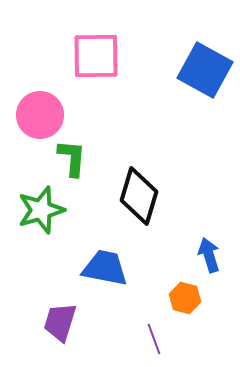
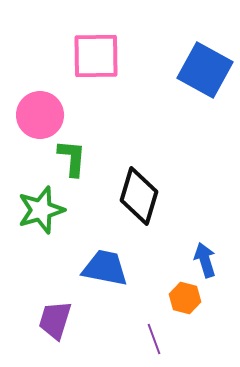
blue arrow: moved 4 px left, 5 px down
purple trapezoid: moved 5 px left, 2 px up
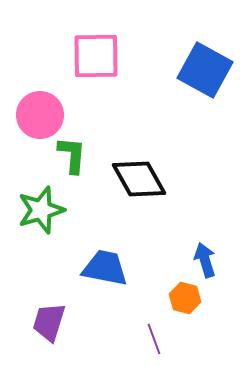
green L-shape: moved 3 px up
black diamond: moved 17 px up; rotated 46 degrees counterclockwise
purple trapezoid: moved 6 px left, 2 px down
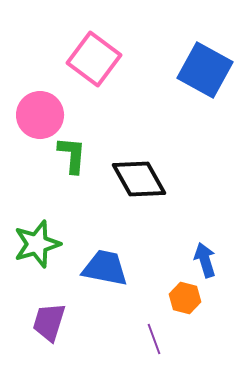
pink square: moved 2 px left, 3 px down; rotated 38 degrees clockwise
green star: moved 4 px left, 34 px down
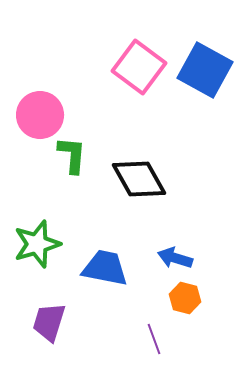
pink square: moved 45 px right, 8 px down
blue arrow: moved 30 px left, 2 px up; rotated 56 degrees counterclockwise
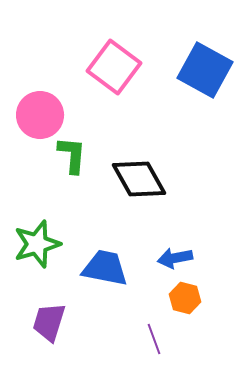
pink square: moved 25 px left
blue arrow: rotated 28 degrees counterclockwise
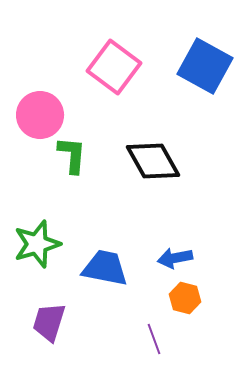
blue square: moved 4 px up
black diamond: moved 14 px right, 18 px up
